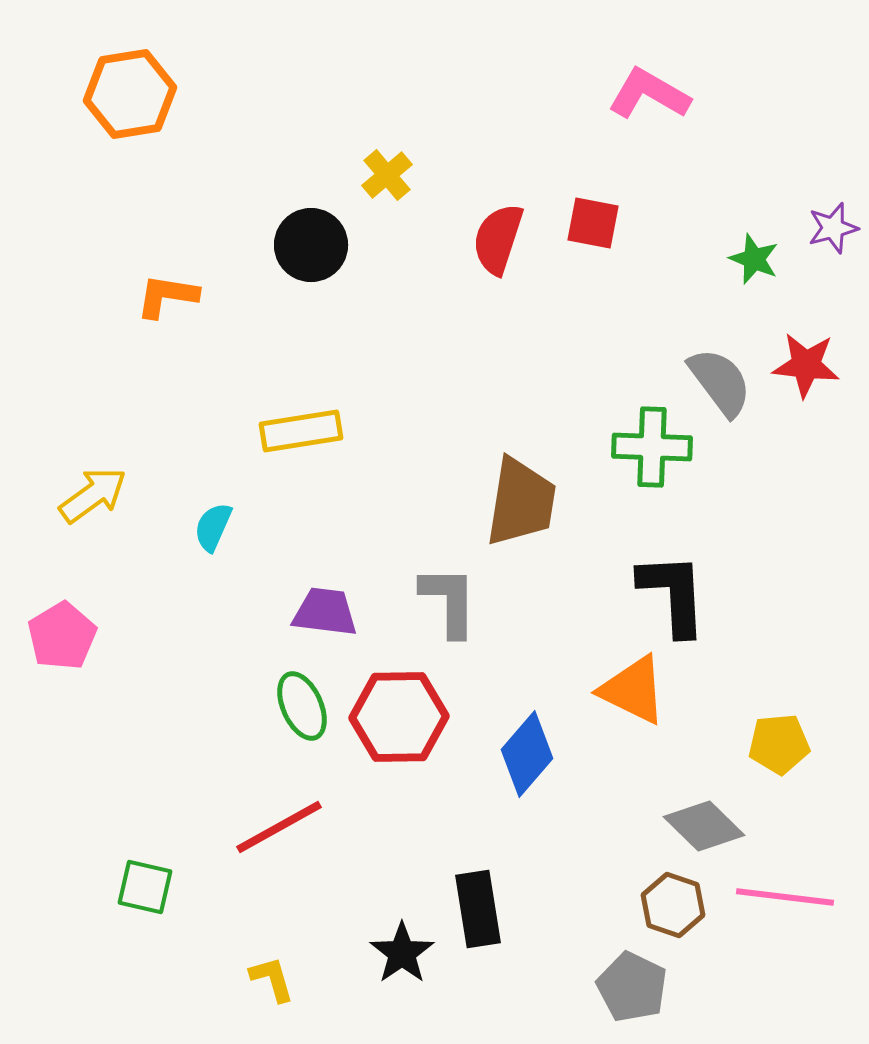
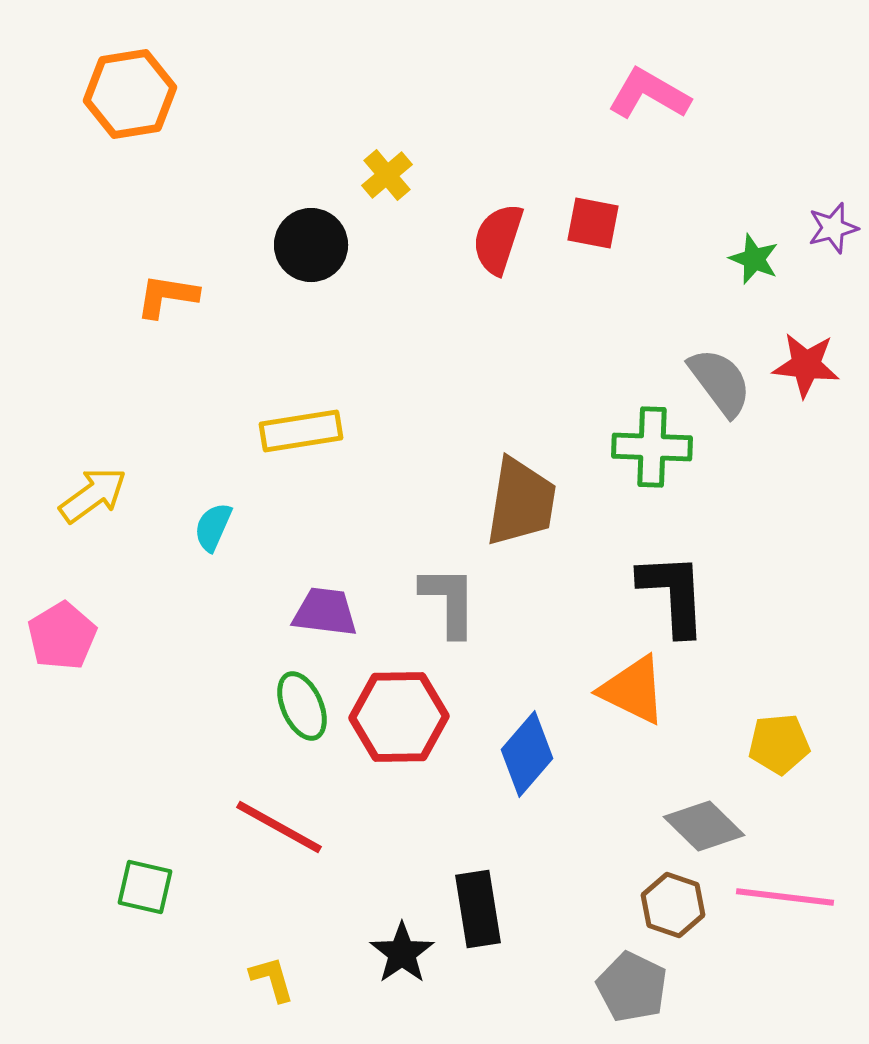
red line: rotated 58 degrees clockwise
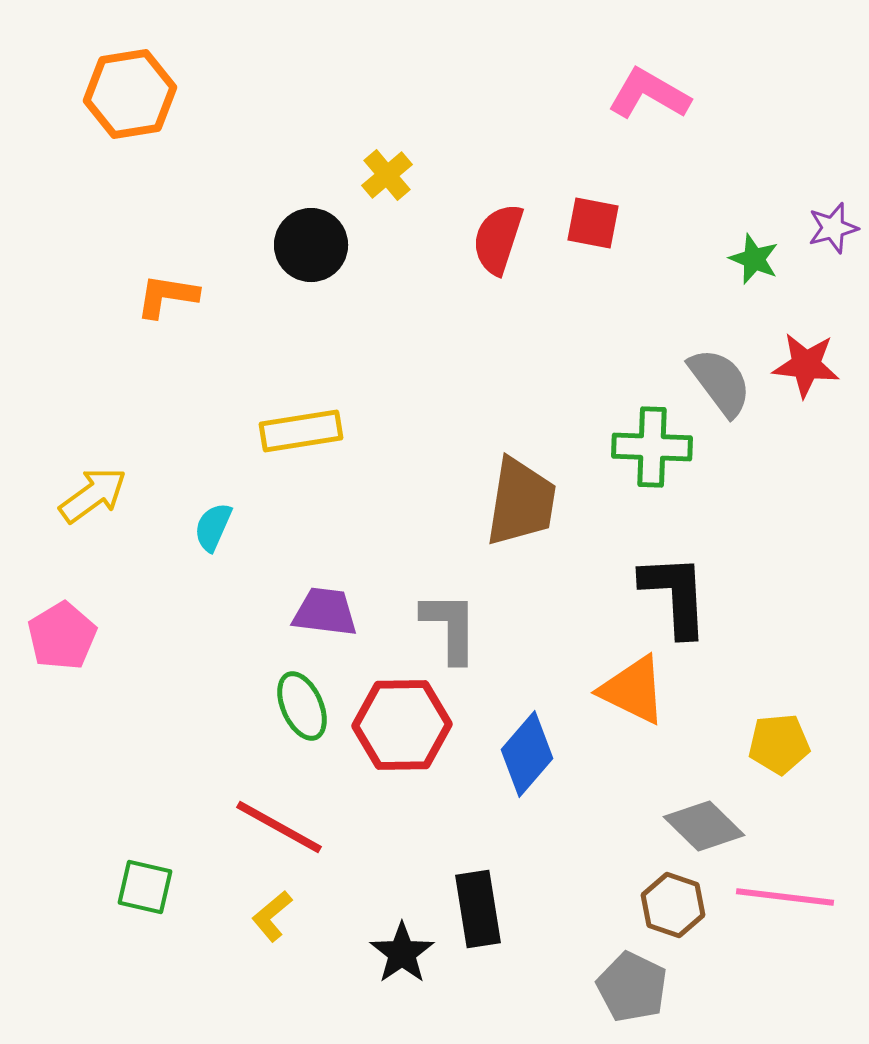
black L-shape: moved 2 px right, 1 px down
gray L-shape: moved 1 px right, 26 px down
red hexagon: moved 3 px right, 8 px down
yellow L-shape: moved 63 px up; rotated 114 degrees counterclockwise
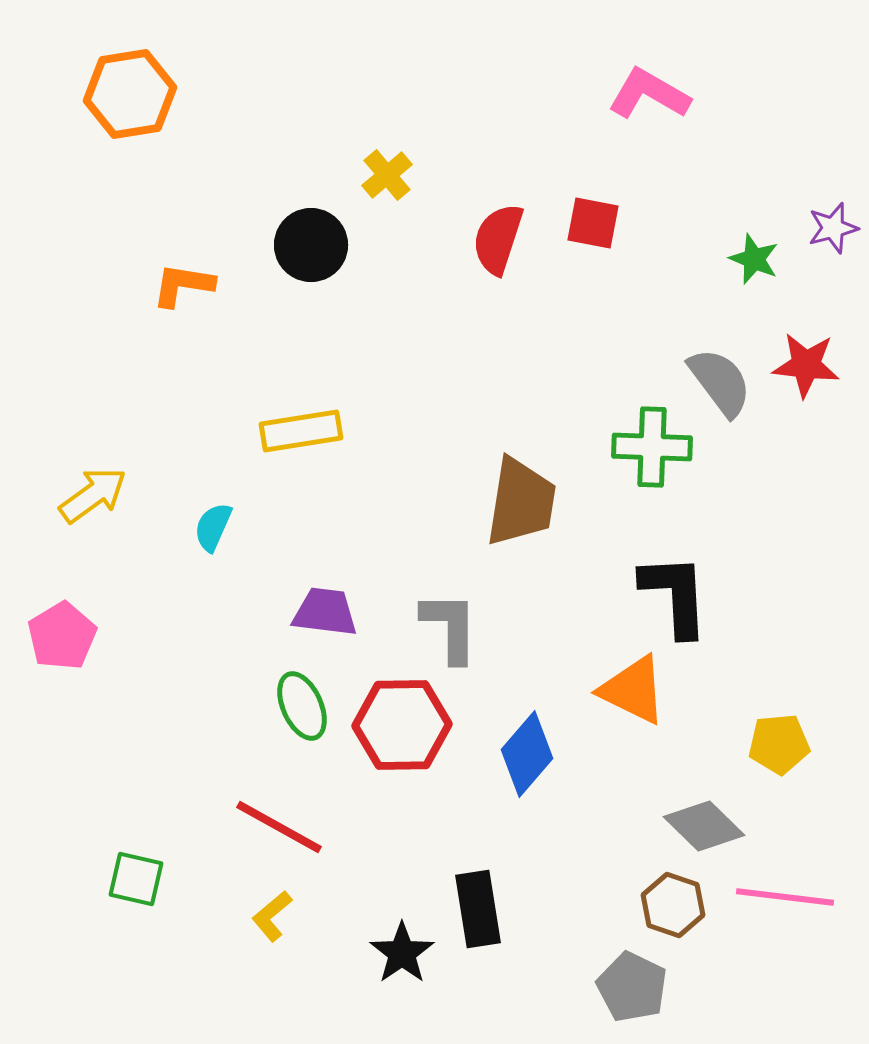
orange L-shape: moved 16 px right, 11 px up
green square: moved 9 px left, 8 px up
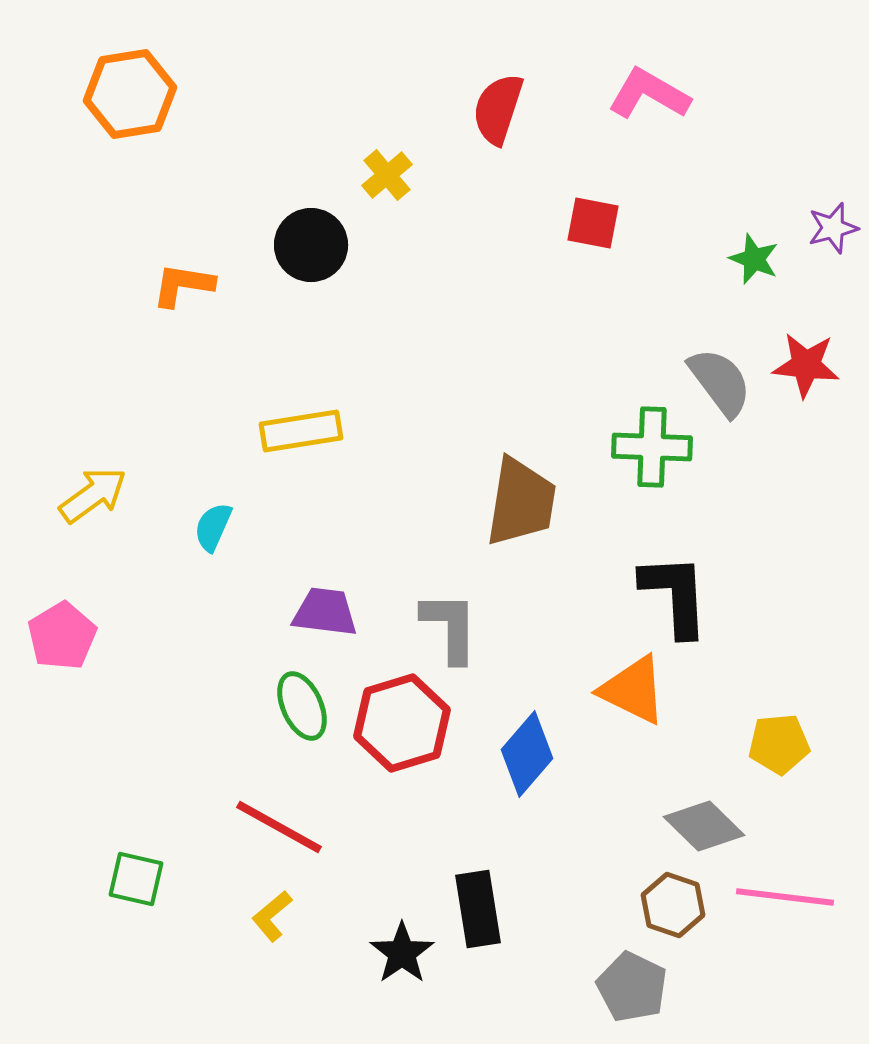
red semicircle: moved 130 px up
red hexagon: moved 2 px up; rotated 16 degrees counterclockwise
